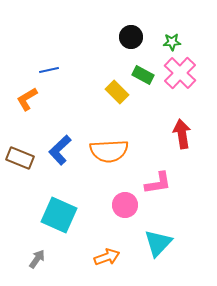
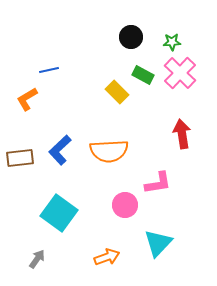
brown rectangle: rotated 28 degrees counterclockwise
cyan square: moved 2 px up; rotated 12 degrees clockwise
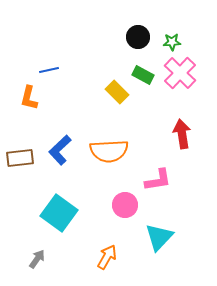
black circle: moved 7 px right
orange L-shape: moved 2 px right, 1 px up; rotated 45 degrees counterclockwise
pink L-shape: moved 3 px up
cyan triangle: moved 1 px right, 6 px up
orange arrow: rotated 40 degrees counterclockwise
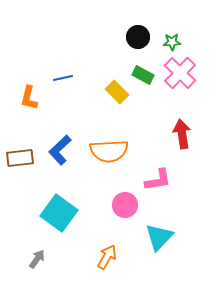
blue line: moved 14 px right, 8 px down
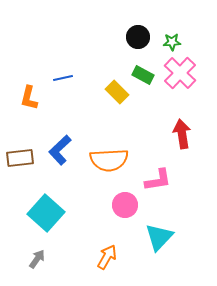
orange semicircle: moved 9 px down
cyan square: moved 13 px left; rotated 6 degrees clockwise
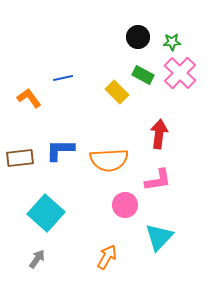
orange L-shape: rotated 130 degrees clockwise
red arrow: moved 23 px left; rotated 16 degrees clockwise
blue L-shape: rotated 44 degrees clockwise
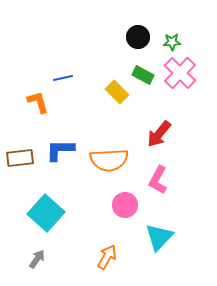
orange L-shape: moved 9 px right, 4 px down; rotated 20 degrees clockwise
red arrow: rotated 148 degrees counterclockwise
pink L-shape: rotated 128 degrees clockwise
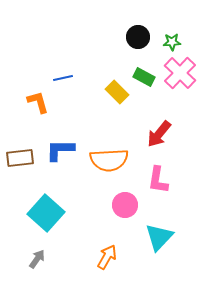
green rectangle: moved 1 px right, 2 px down
pink L-shape: rotated 20 degrees counterclockwise
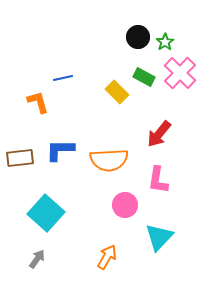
green star: moved 7 px left; rotated 30 degrees counterclockwise
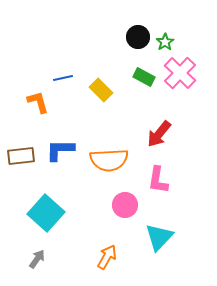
yellow rectangle: moved 16 px left, 2 px up
brown rectangle: moved 1 px right, 2 px up
